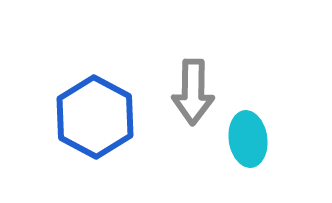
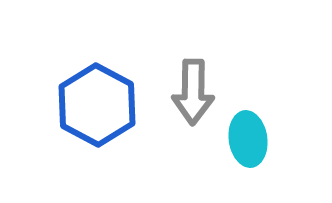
blue hexagon: moved 2 px right, 12 px up
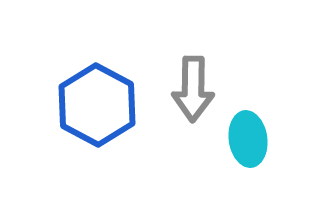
gray arrow: moved 3 px up
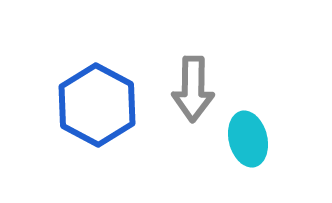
cyan ellipse: rotated 6 degrees counterclockwise
